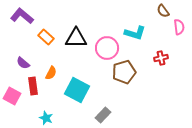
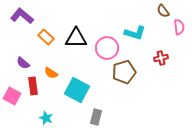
orange semicircle: rotated 96 degrees clockwise
gray rectangle: moved 7 px left, 2 px down; rotated 28 degrees counterclockwise
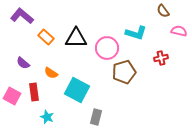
pink semicircle: moved 4 px down; rotated 70 degrees counterclockwise
cyan L-shape: moved 1 px right
red rectangle: moved 1 px right, 6 px down
cyan star: moved 1 px right, 1 px up
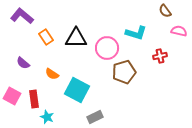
brown semicircle: moved 2 px right
orange rectangle: rotated 14 degrees clockwise
red cross: moved 1 px left, 2 px up
orange semicircle: moved 1 px right, 1 px down
red rectangle: moved 7 px down
gray rectangle: moved 1 px left; rotated 49 degrees clockwise
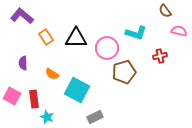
purple semicircle: rotated 48 degrees clockwise
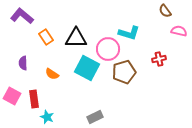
cyan L-shape: moved 7 px left
pink circle: moved 1 px right, 1 px down
red cross: moved 1 px left, 3 px down
cyan square: moved 10 px right, 22 px up
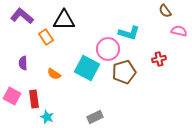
black triangle: moved 12 px left, 18 px up
orange semicircle: moved 2 px right
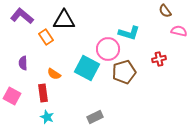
red rectangle: moved 9 px right, 6 px up
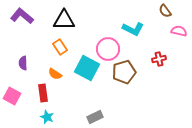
cyan L-shape: moved 4 px right, 4 px up; rotated 10 degrees clockwise
orange rectangle: moved 14 px right, 10 px down
orange semicircle: moved 1 px right
